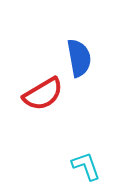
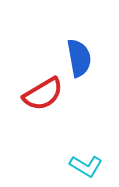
cyan L-shape: rotated 140 degrees clockwise
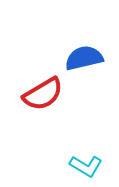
blue semicircle: moved 5 px right; rotated 93 degrees counterclockwise
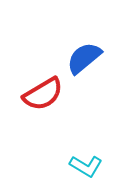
blue semicircle: rotated 27 degrees counterclockwise
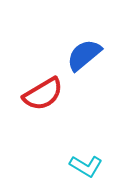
blue semicircle: moved 3 px up
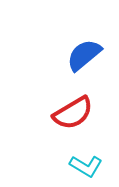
red semicircle: moved 30 px right, 19 px down
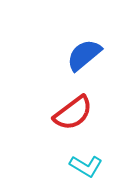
red semicircle: rotated 6 degrees counterclockwise
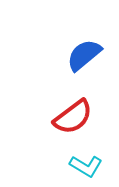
red semicircle: moved 4 px down
